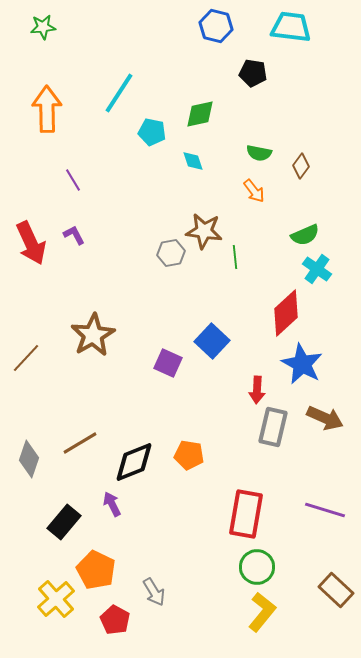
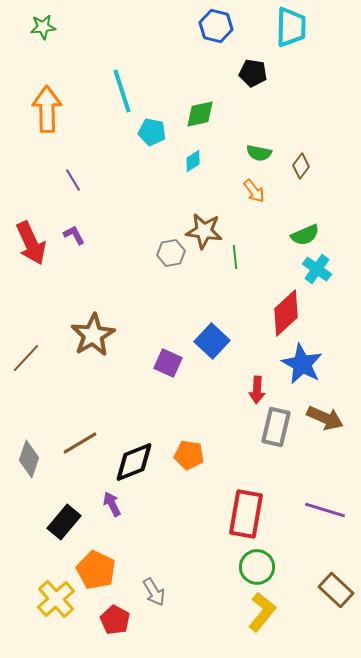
cyan trapezoid at (291, 27): rotated 84 degrees clockwise
cyan line at (119, 93): moved 3 px right, 2 px up; rotated 51 degrees counterclockwise
cyan diamond at (193, 161): rotated 75 degrees clockwise
gray rectangle at (273, 427): moved 3 px right
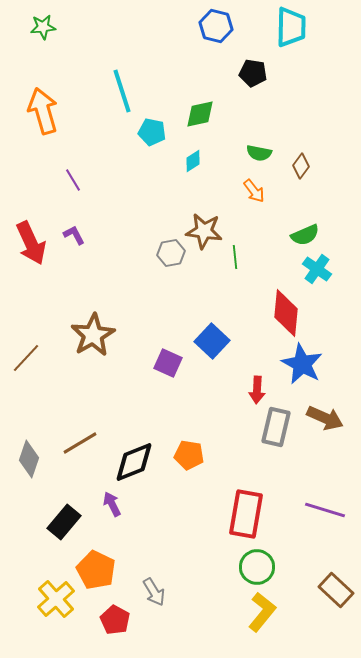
orange arrow at (47, 109): moved 4 px left, 2 px down; rotated 15 degrees counterclockwise
red diamond at (286, 313): rotated 42 degrees counterclockwise
